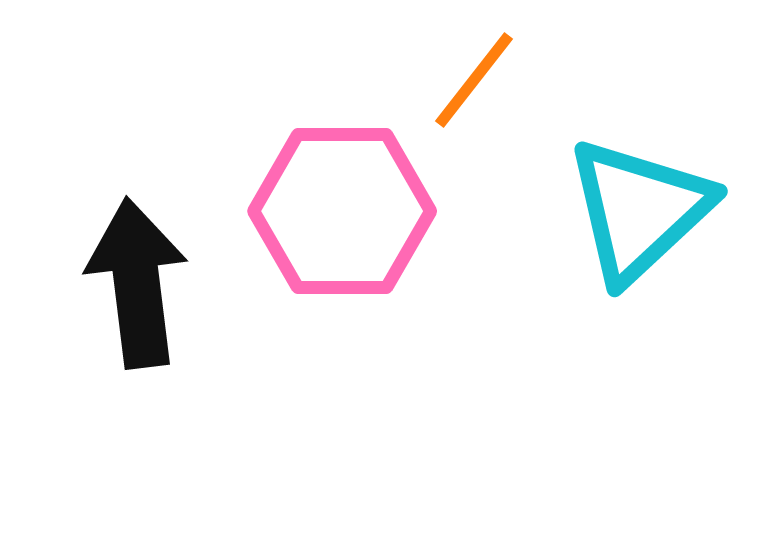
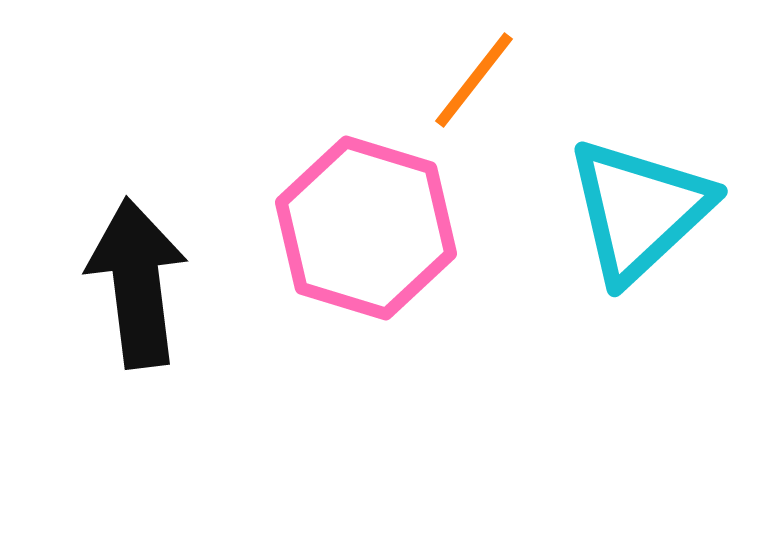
pink hexagon: moved 24 px right, 17 px down; rotated 17 degrees clockwise
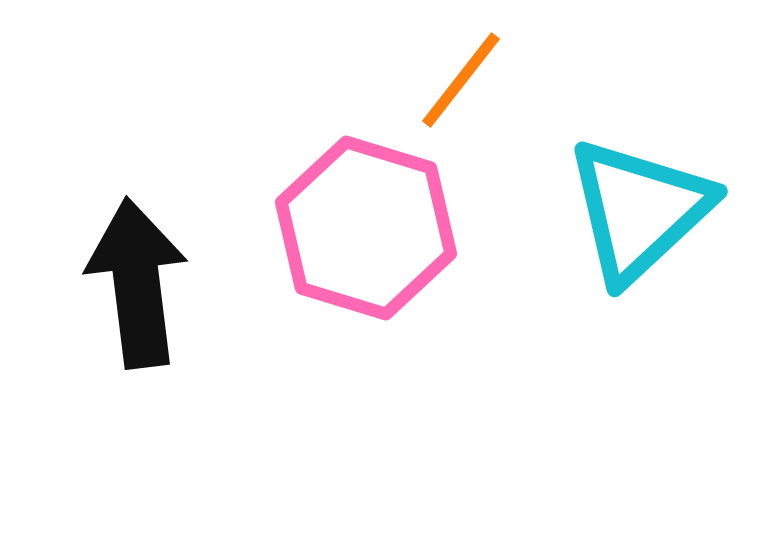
orange line: moved 13 px left
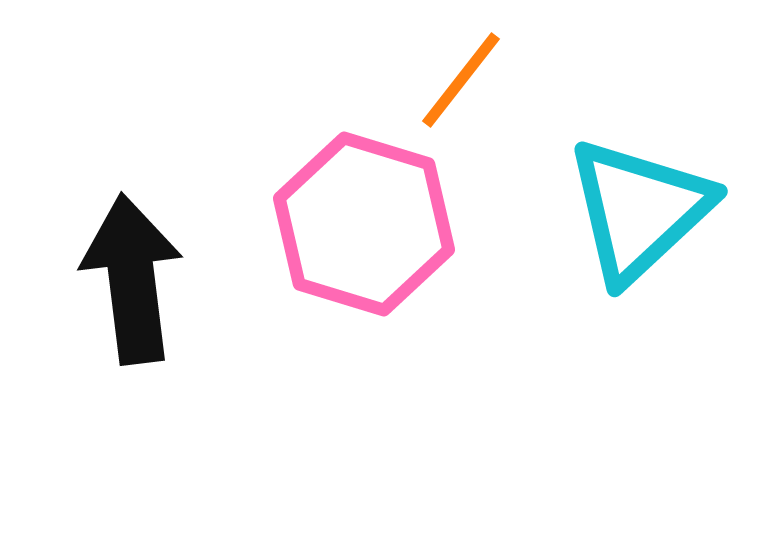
pink hexagon: moved 2 px left, 4 px up
black arrow: moved 5 px left, 4 px up
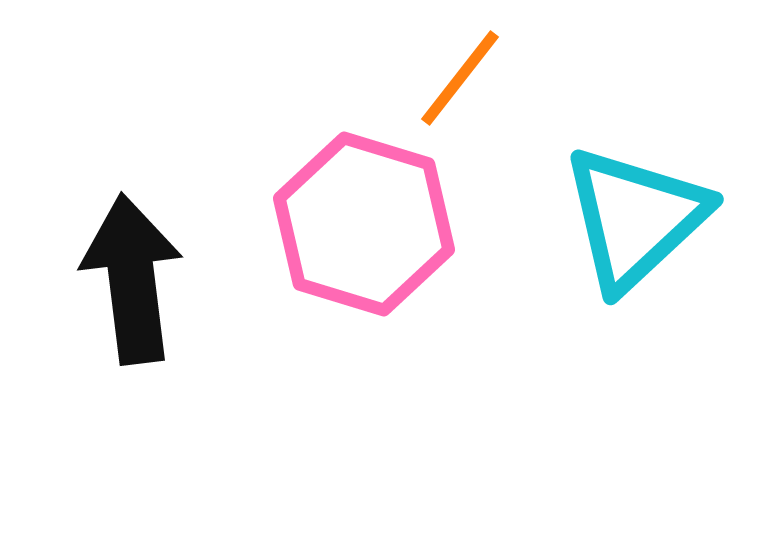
orange line: moved 1 px left, 2 px up
cyan triangle: moved 4 px left, 8 px down
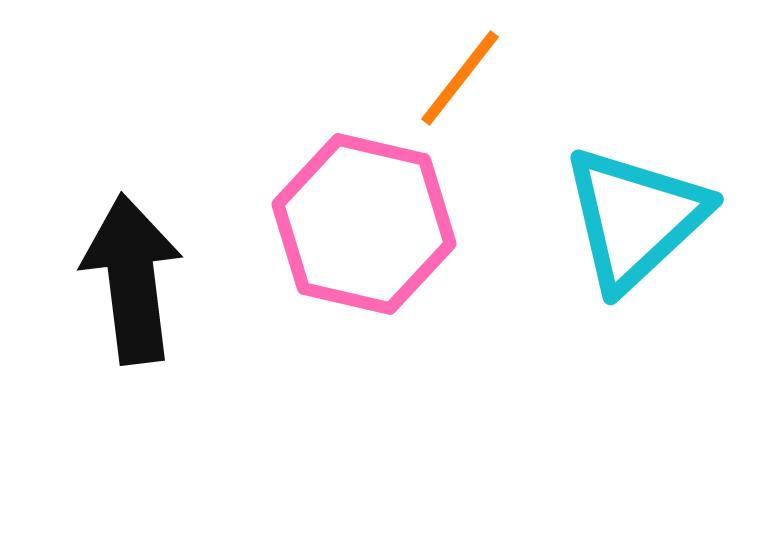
pink hexagon: rotated 4 degrees counterclockwise
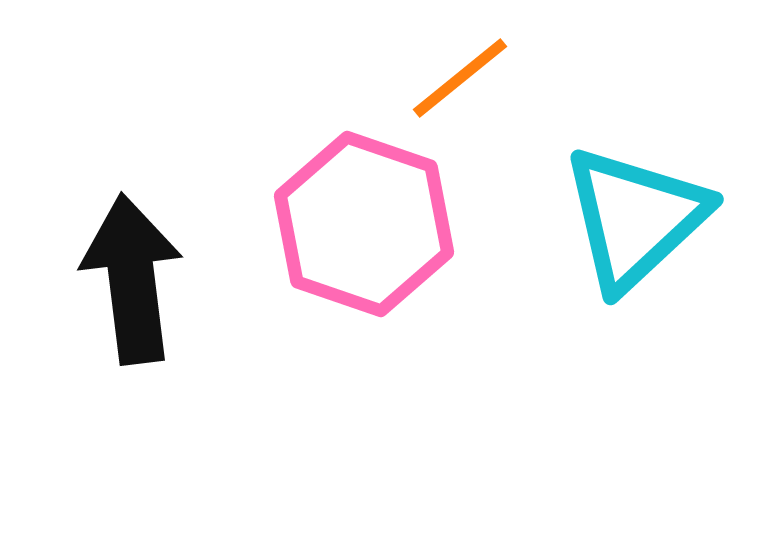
orange line: rotated 13 degrees clockwise
pink hexagon: rotated 6 degrees clockwise
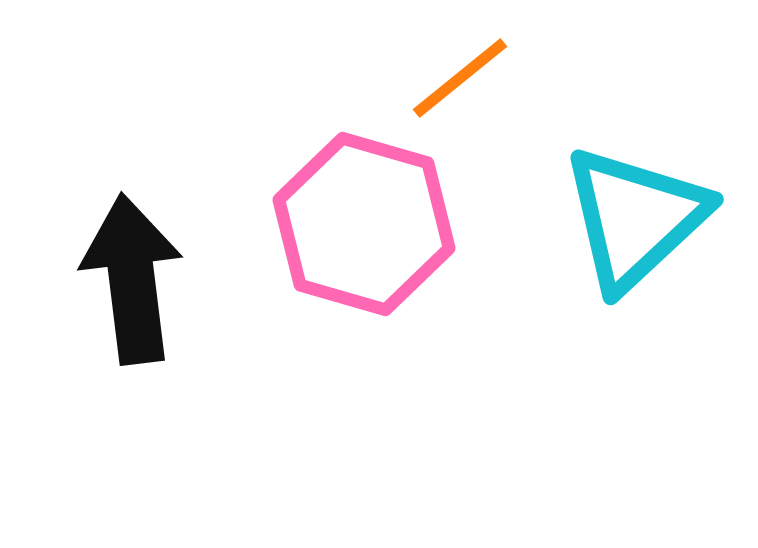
pink hexagon: rotated 3 degrees counterclockwise
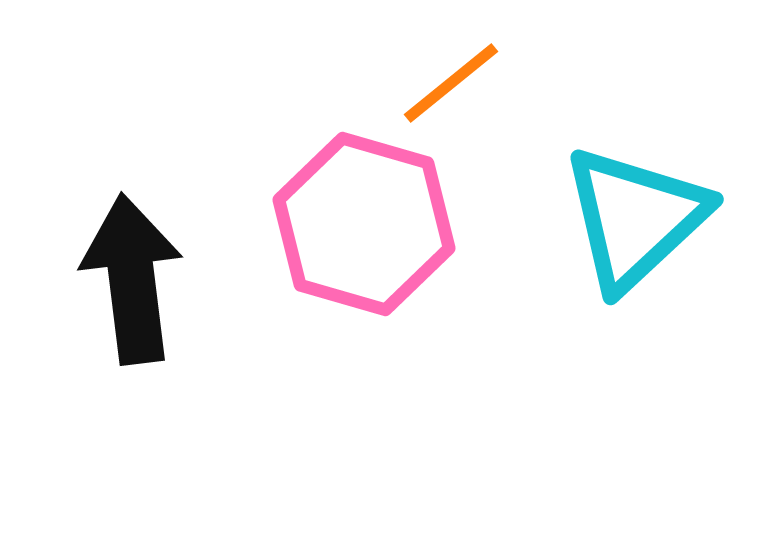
orange line: moved 9 px left, 5 px down
